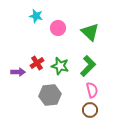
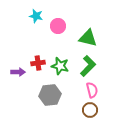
pink circle: moved 2 px up
green triangle: moved 2 px left, 6 px down; rotated 30 degrees counterclockwise
red cross: moved 1 px right; rotated 24 degrees clockwise
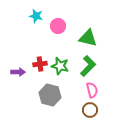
red cross: moved 2 px right, 1 px down
gray hexagon: rotated 20 degrees clockwise
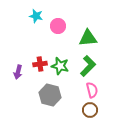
green triangle: rotated 18 degrees counterclockwise
purple arrow: rotated 104 degrees clockwise
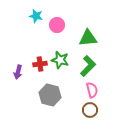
pink circle: moved 1 px left, 1 px up
green star: moved 6 px up
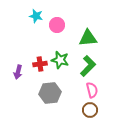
gray hexagon: moved 2 px up; rotated 20 degrees counterclockwise
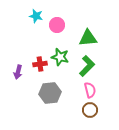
green star: moved 3 px up
green L-shape: moved 1 px left
pink semicircle: moved 2 px left
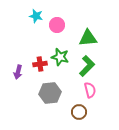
brown circle: moved 11 px left, 2 px down
